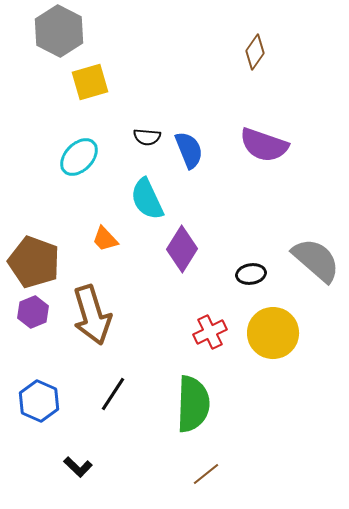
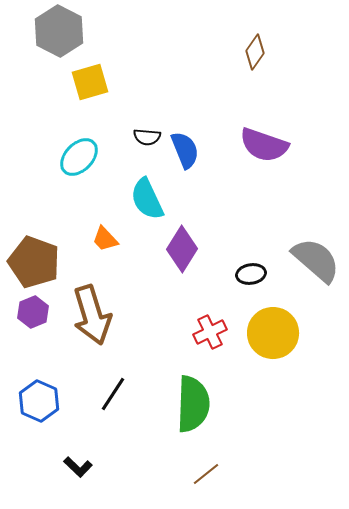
blue semicircle: moved 4 px left
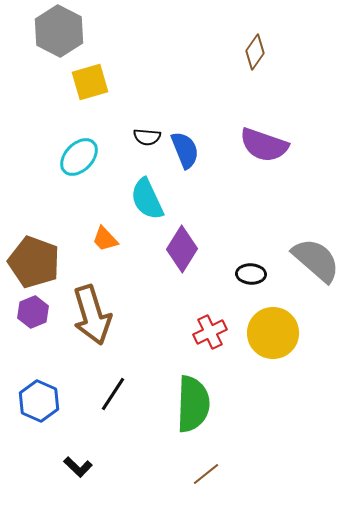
black ellipse: rotated 12 degrees clockwise
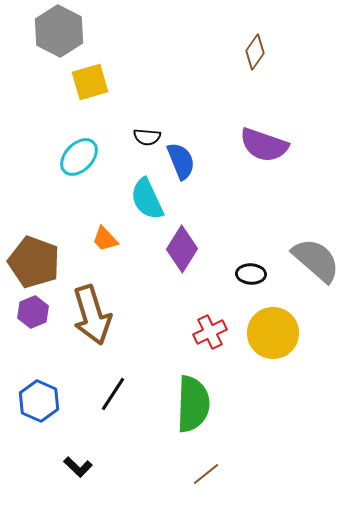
blue semicircle: moved 4 px left, 11 px down
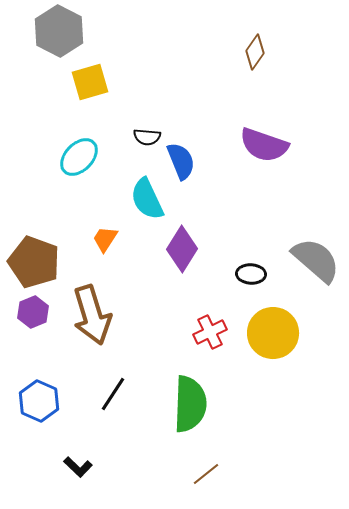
orange trapezoid: rotated 76 degrees clockwise
green semicircle: moved 3 px left
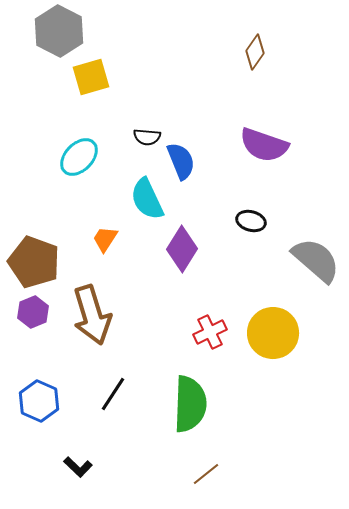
yellow square: moved 1 px right, 5 px up
black ellipse: moved 53 px up; rotated 12 degrees clockwise
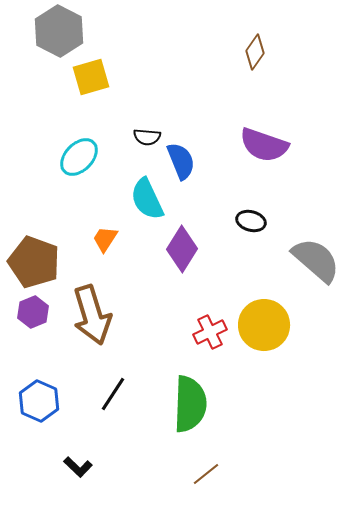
yellow circle: moved 9 px left, 8 px up
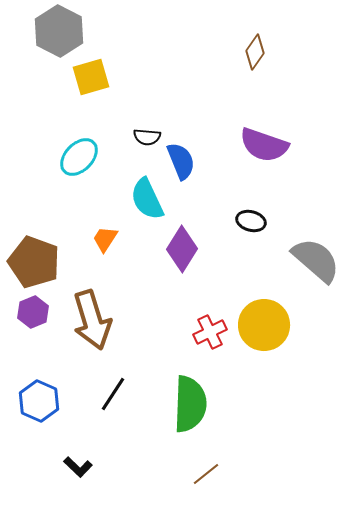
brown arrow: moved 5 px down
